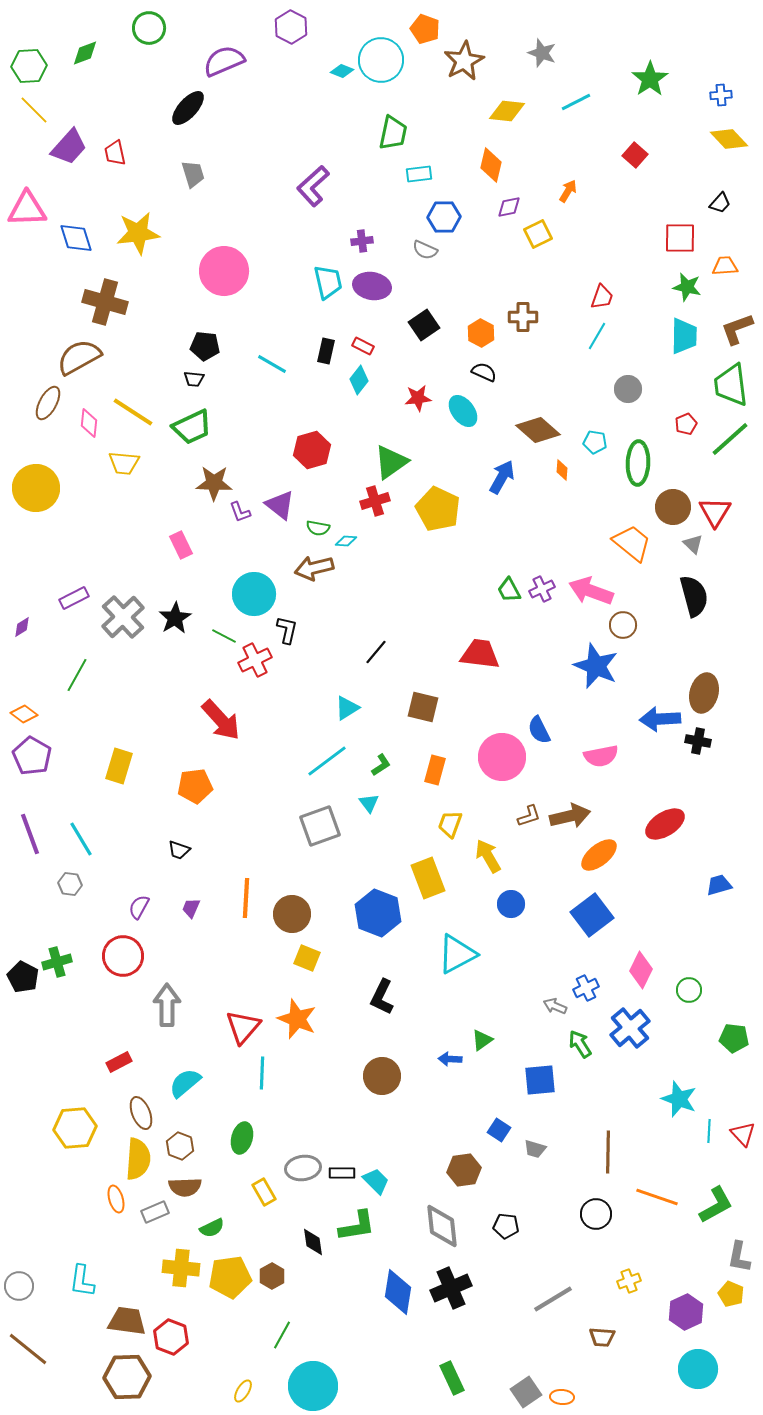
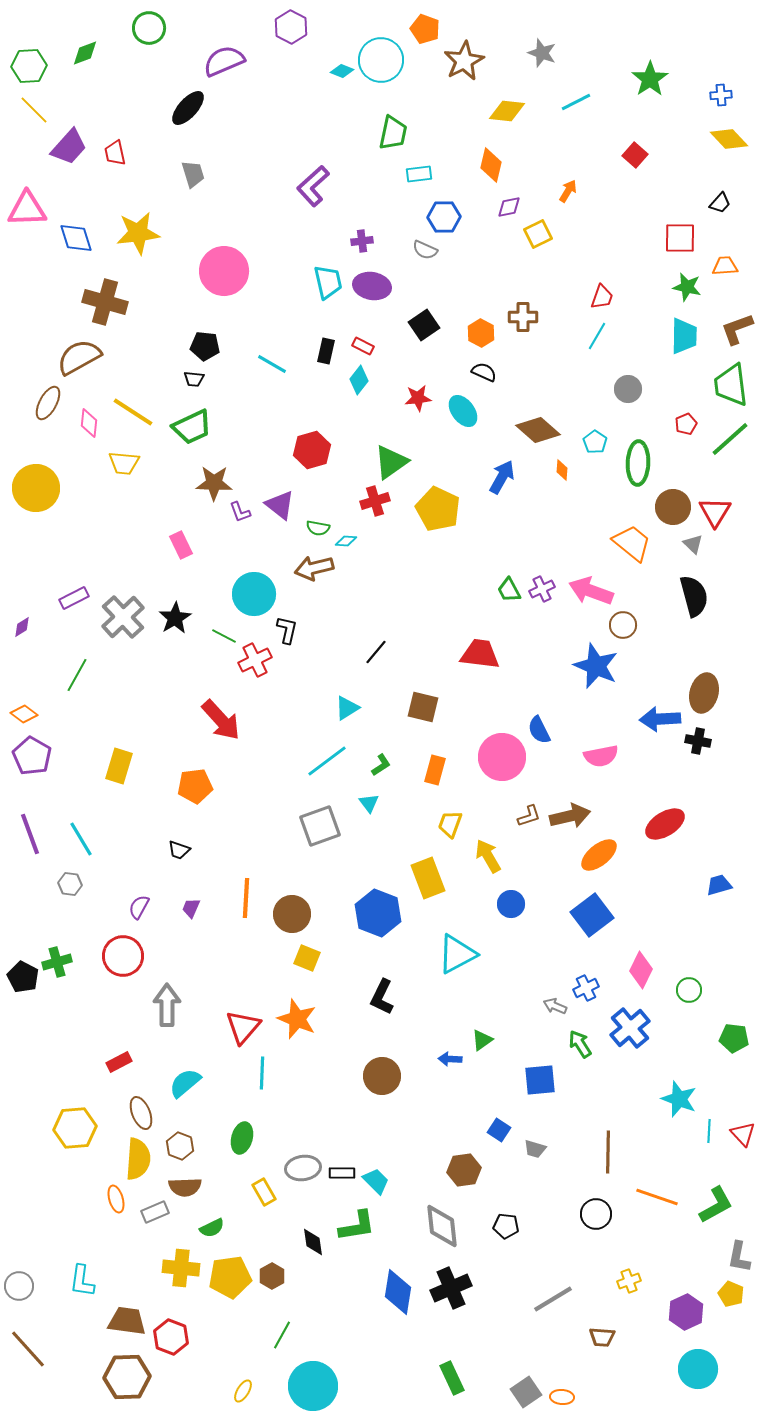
cyan pentagon at (595, 442): rotated 25 degrees clockwise
brown line at (28, 1349): rotated 9 degrees clockwise
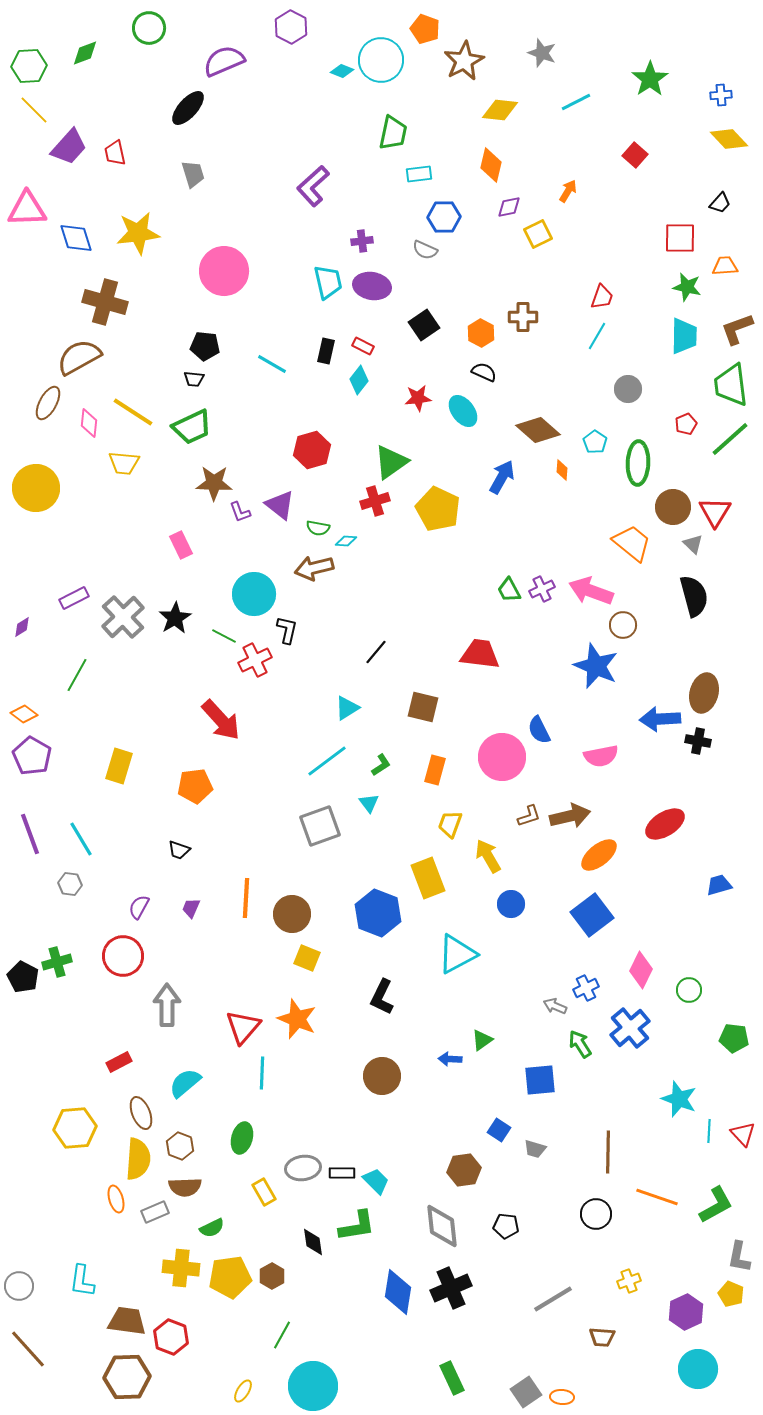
yellow diamond at (507, 111): moved 7 px left, 1 px up
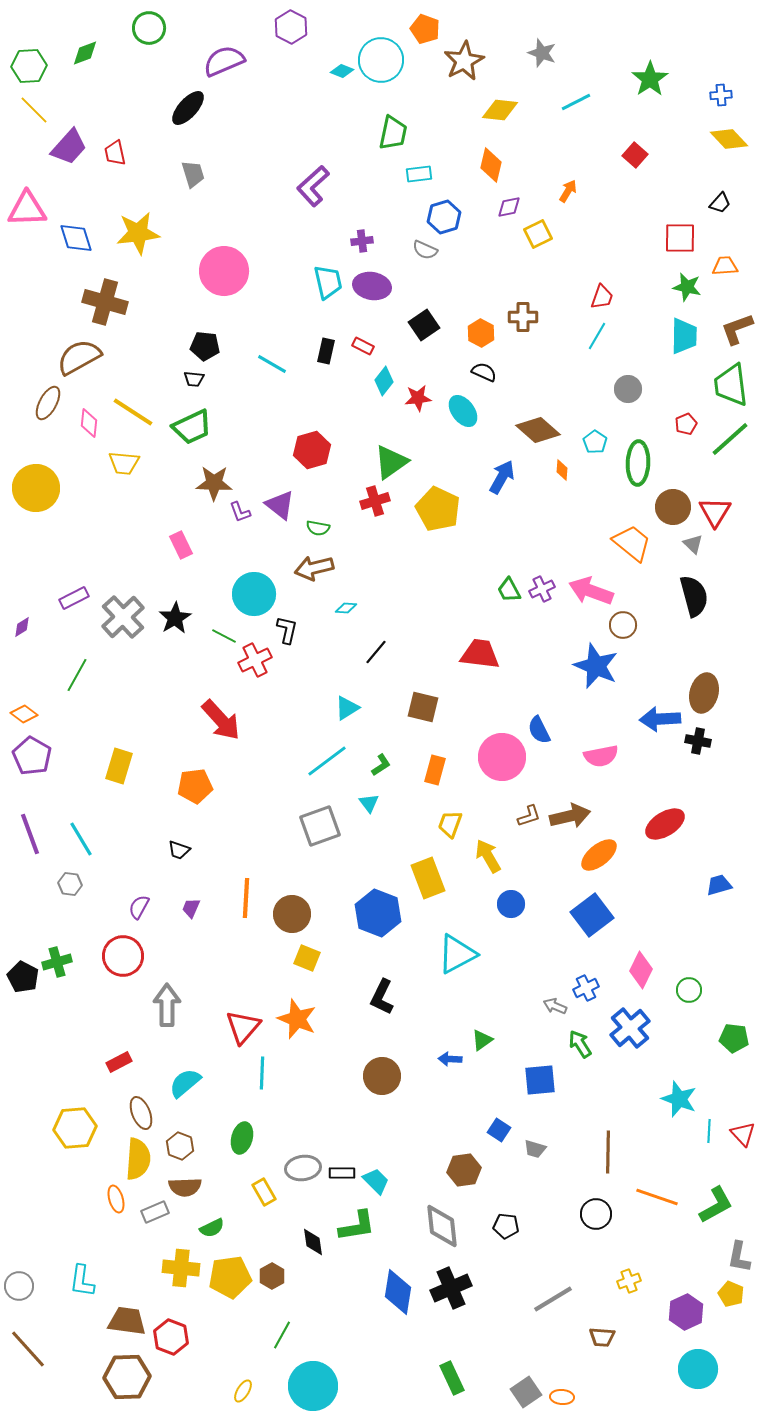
blue hexagon at (444, 217): rotated 16 degrees counterclockwise
cyan diamond at (359, 380): moved 25 px right, 1 px down
cyan diamond at (346, 541): moved 67 px down
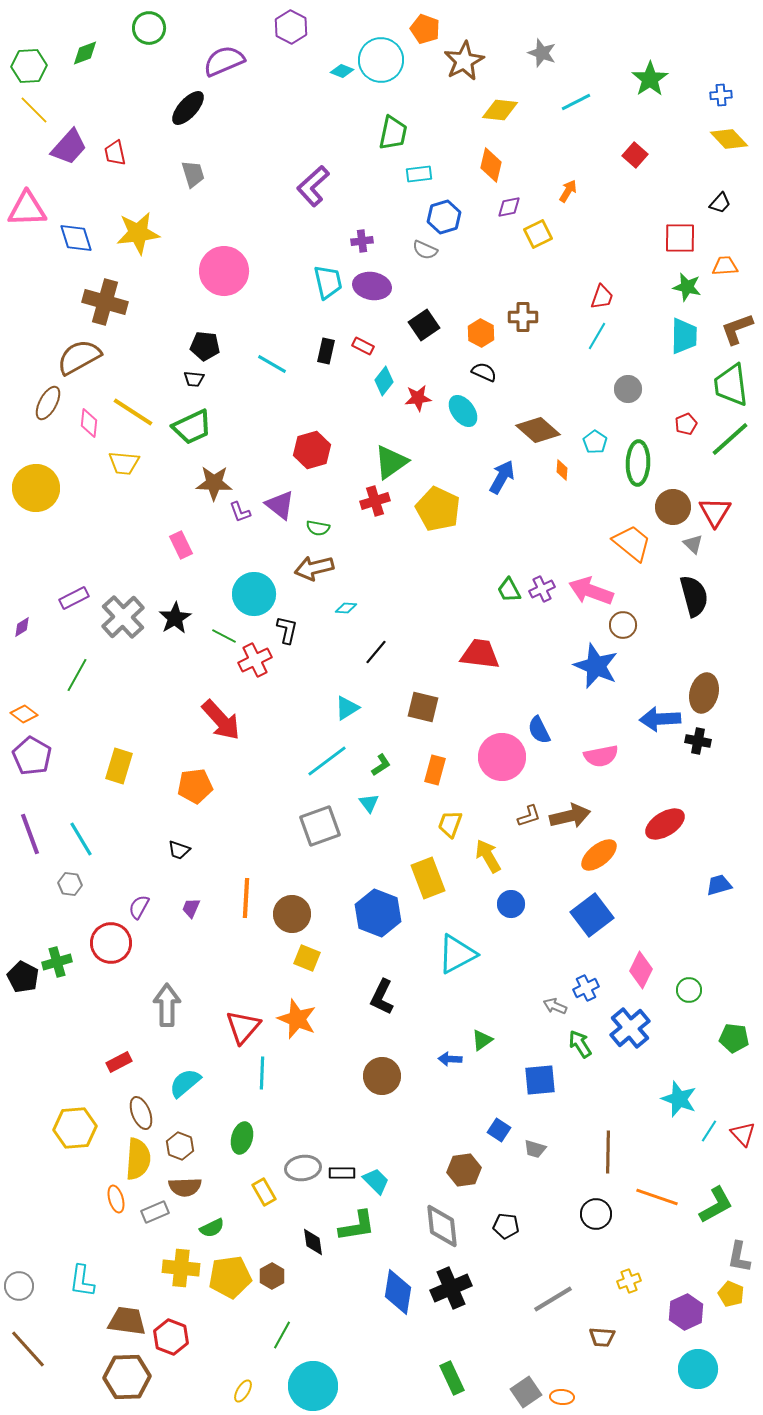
red circle at (123, 956): moved 12 px left, 13 px up
cyan line at (709, 1131): rotated 30 degrees clockwise
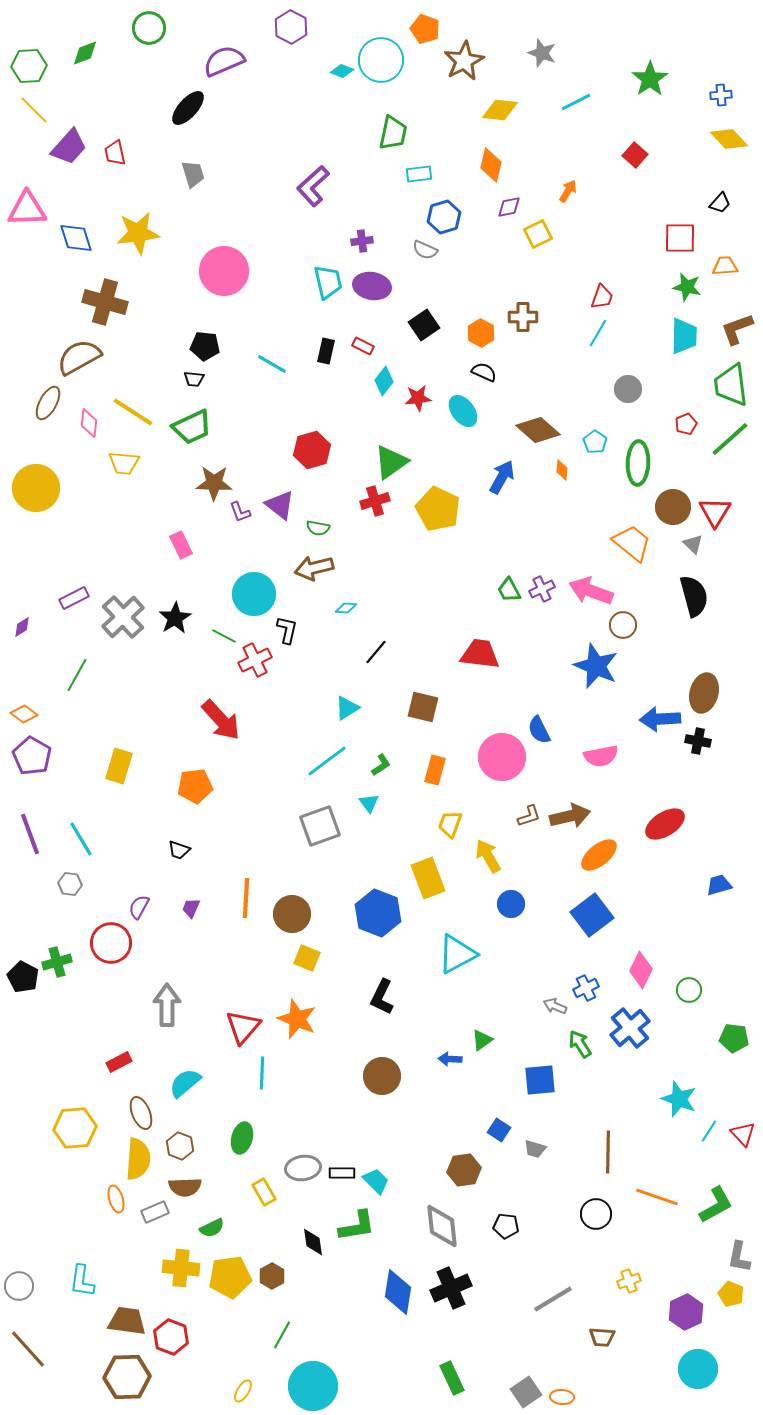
cyan line at (597, 336): moved 1 px right, 3 px up
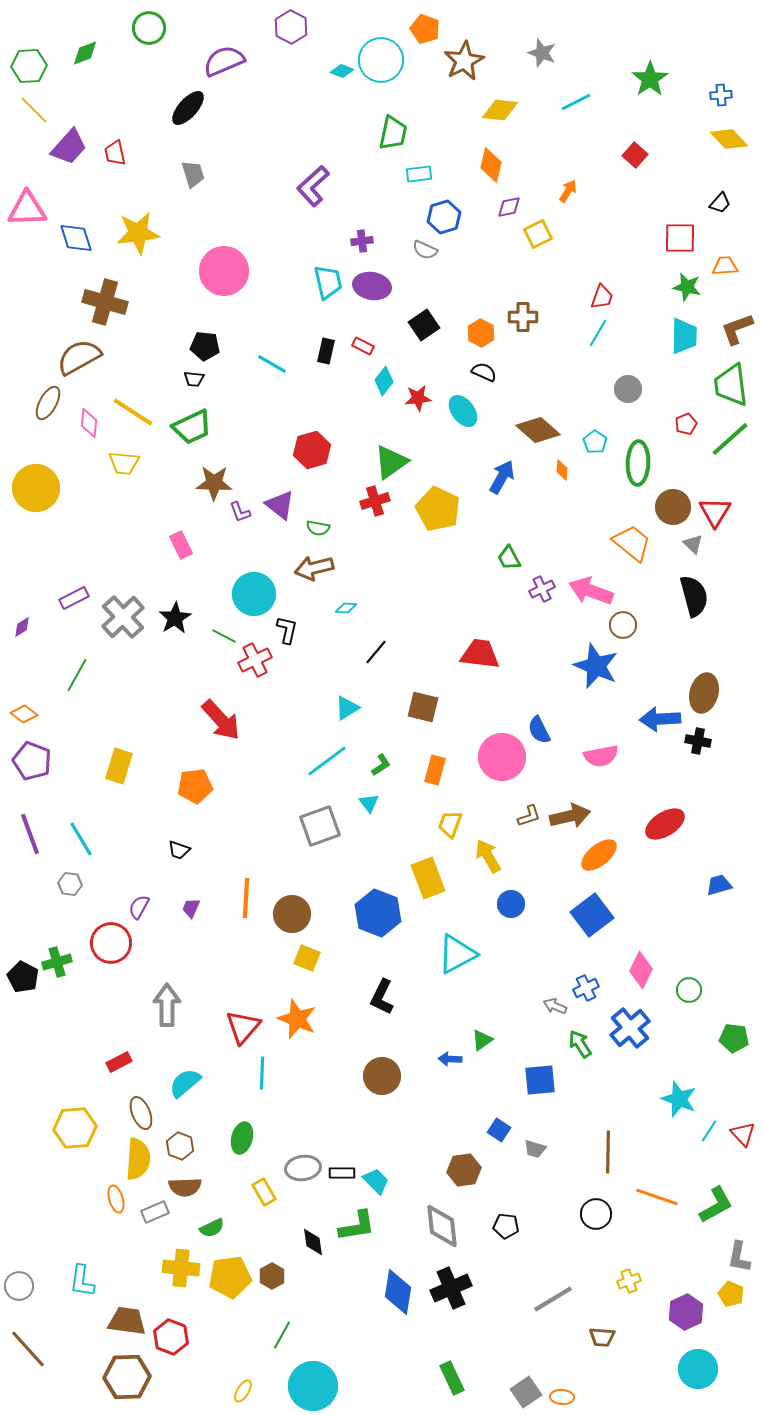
green trapezoid at (509, 590): moved 32 px up
purple pentagon at (32, 756): moved 5 px down; rotated 9 degrees counterclockwise
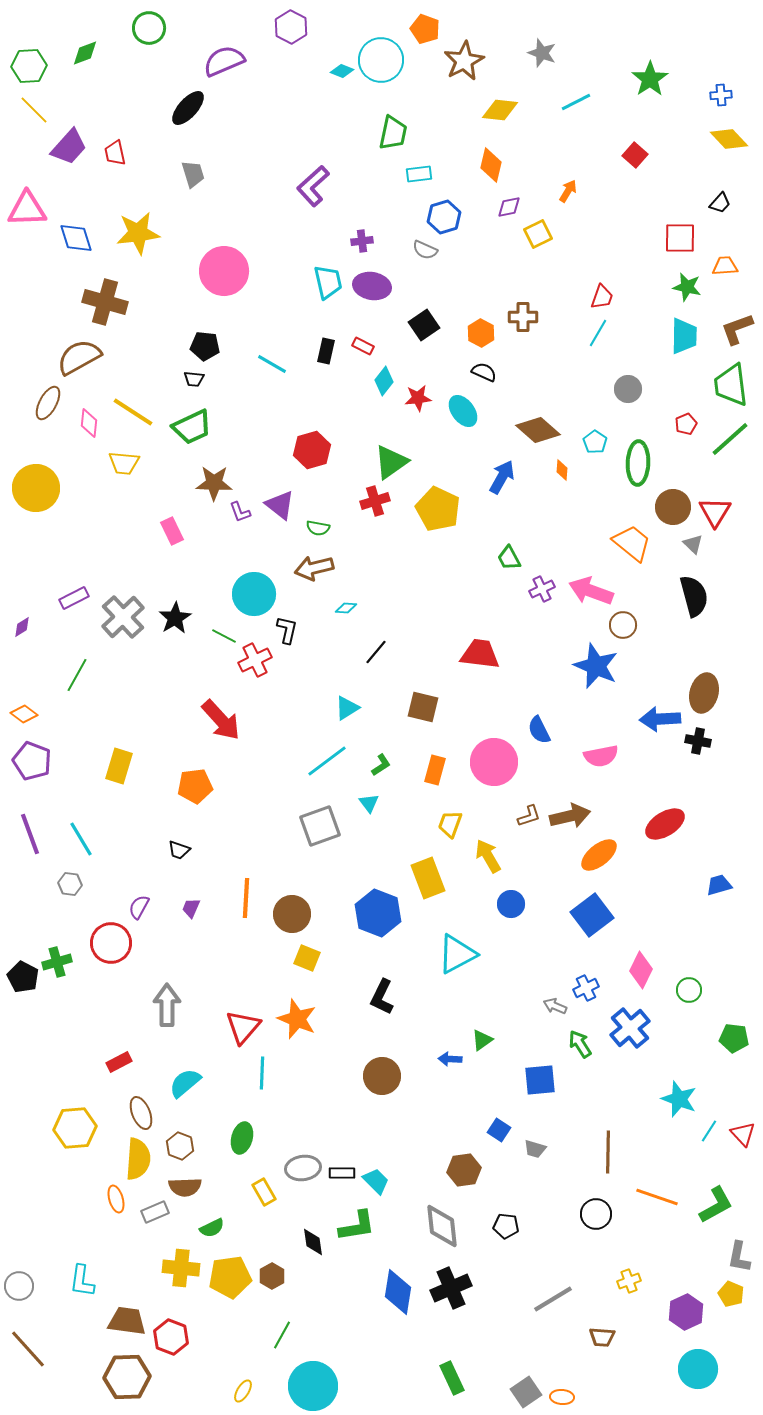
pink rectangle at (181, 545): moved 9 px left, 14 px up
pink circle at (502, 757): moved 8 px left, 5 px down
